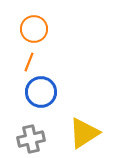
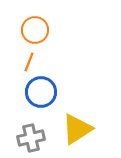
orange circle: moved 1 px right, 1 px down
yellow triangle: moved 7 px left, 4 px up
gray cross: moved 1 px up
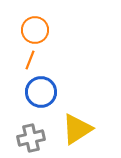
orange line: moved 1 px right, 2 px up
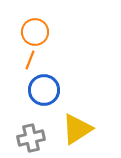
orange circle: moved 2 px down
blue circle: moved 3 px right, 2 px up
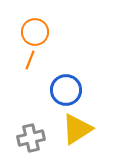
blue circle: moved 22 px right
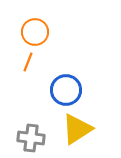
orange line: moved 2 px left, 2 px down
gray cross: rotated 20 degrees clockwise
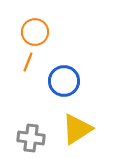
blue circle: moved 2 px left, 9 px up
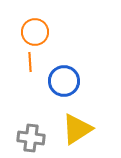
orange line: moved 2 px right; rotated 24 degrees counterclockwise
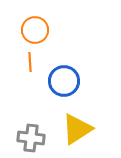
orange circle: moved 2 px up
